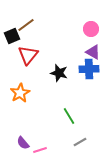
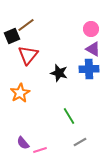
purple triangle: moved 3 px up
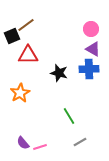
red triangle: rotated 50 degrees clockwise
pink line: moved 3 px up
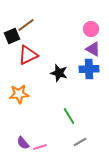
red triangle: rotated 25 degrees counterclockwise
orange star: moved 1 px left, 1 px down; rotated 24 degrees clockwise
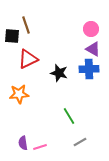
brown line: rotated 72 degrees counterclockwise
black square: rotated 28 degrees clockwise
red triangle: moved 4 px down
purple semicircle: rotated 32 degrees clockwise
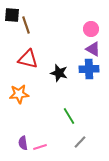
black square: moved 21 px up
red triangle: rotated 40 degrees clockwise
gray line: rotated 16 degrees counterclockwise
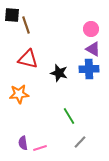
pink line: moved 1 px down
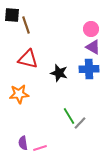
purple triangle: moved 2 px up
gray line: moved 19 px up
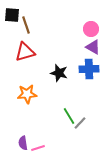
red triangle: moved 3 px left, 7 px up; rotated 30 degrees counterclockwise
orange star: moved 8 px right
pink line: moved 2 px left
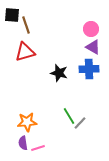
orange star: moved 28 px down
